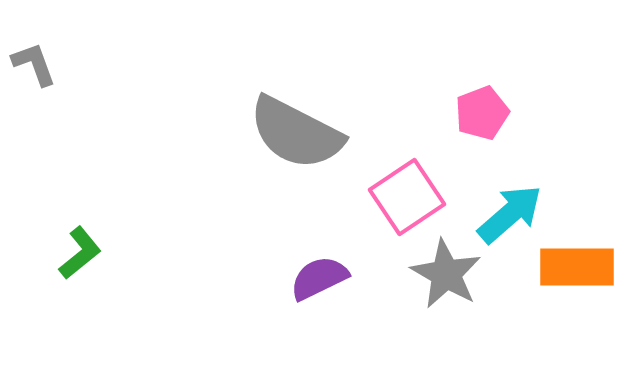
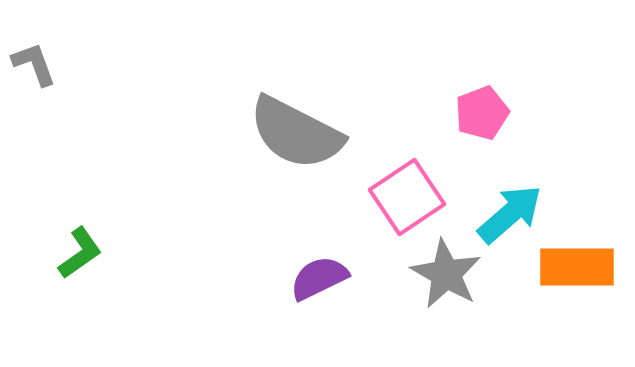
green L-shape: rotated 4 degrees clockwise
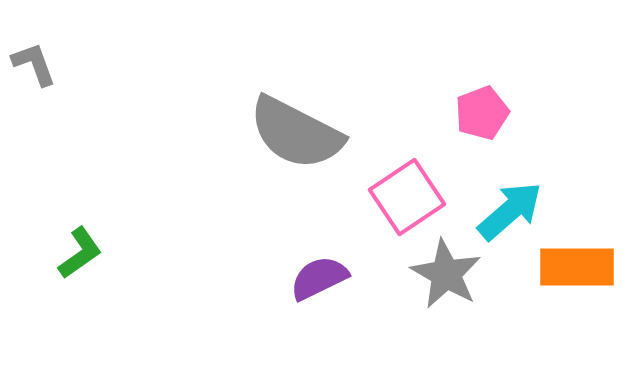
cyan arrow: moved 3 px up
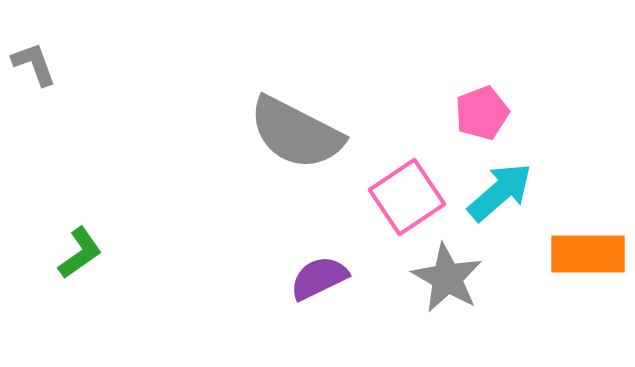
cyan arrow: moved 10 px left, 19 px up
orange rectangle: moved 11 px right, 13 px up
gray star: moved 1 px right, 4 px down
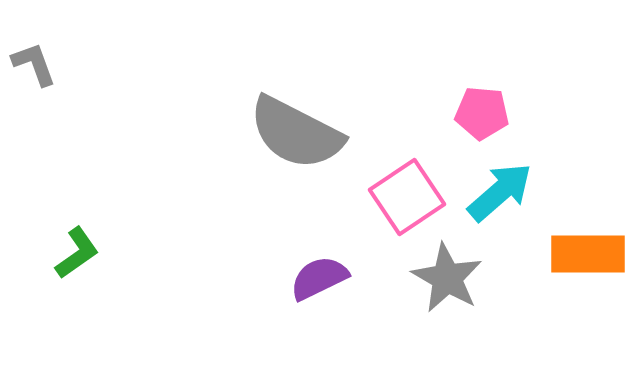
pink pentagon: rotated 26 degrees clockwise
green L-shape: moved 3 px left
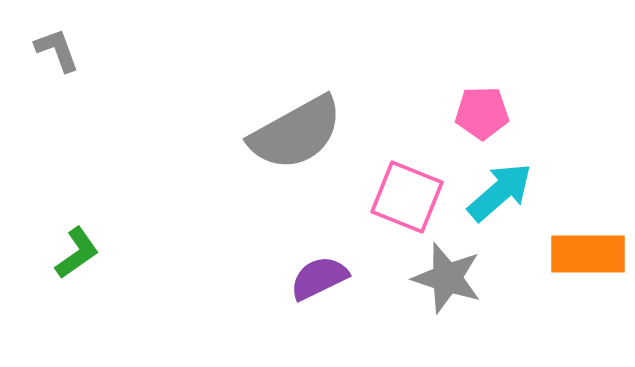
gray L-shape: moved 23 px right, 14 px up
pink pentagon: rotated 6 degrees counterclockwise
gray semicircle: rotated 56 degrees counterclockwise
pink square: rotated 34 degrees counterclockwise
gray star: rotated 12 degrees counterclockwise
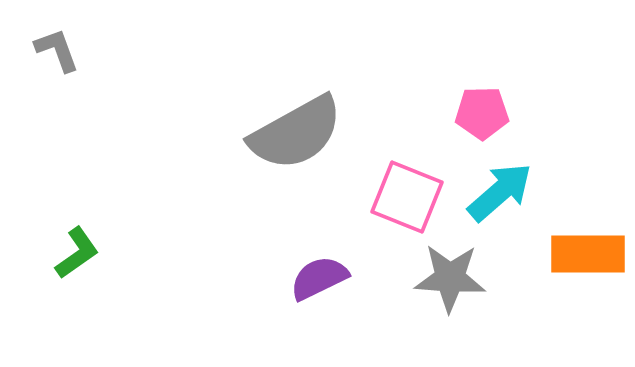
gray star: moved 3 px right; rotated 14 degrees counterclockwise
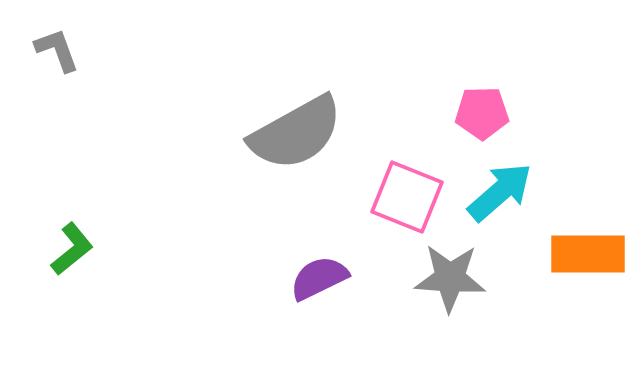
green L-shape: moved 5 px left, 4 px up; rotated 4 degrees counterclockwise
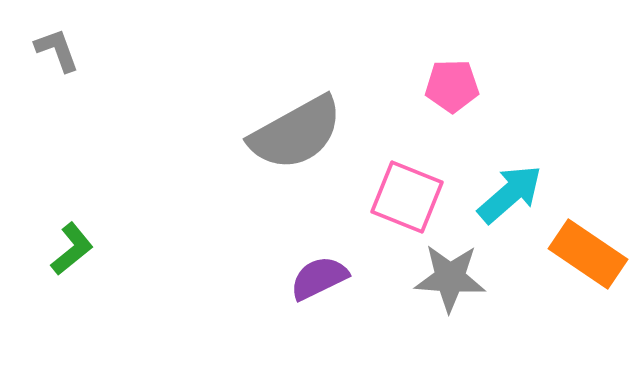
pink pentagon: moved 30 px left, 27 px up
cyan arrow: moved 10 px right, 2 px down
orange rectangle: rotated 34 degrees clockwise
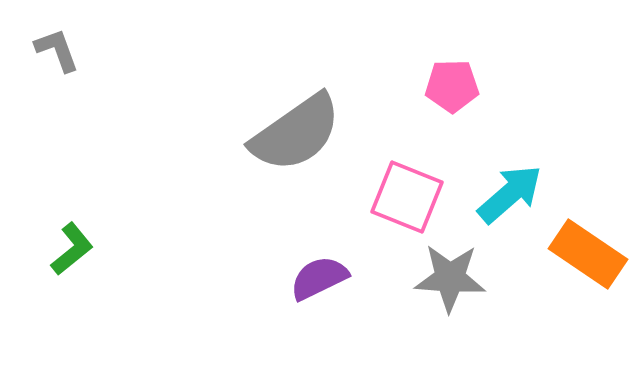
gray semicircle: rotated 6 degrees counterclockwise
